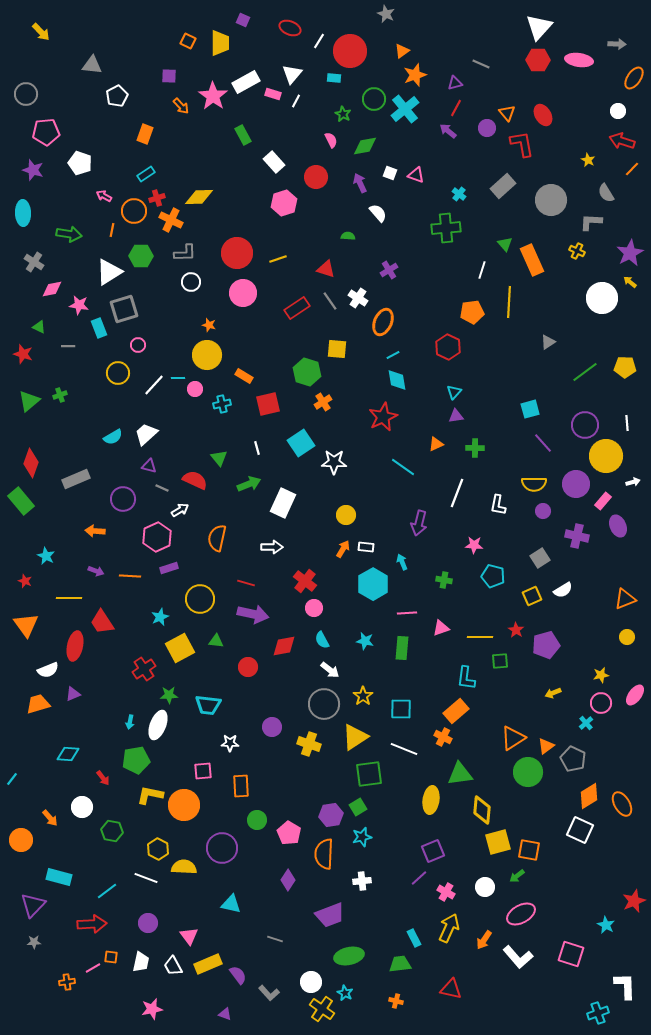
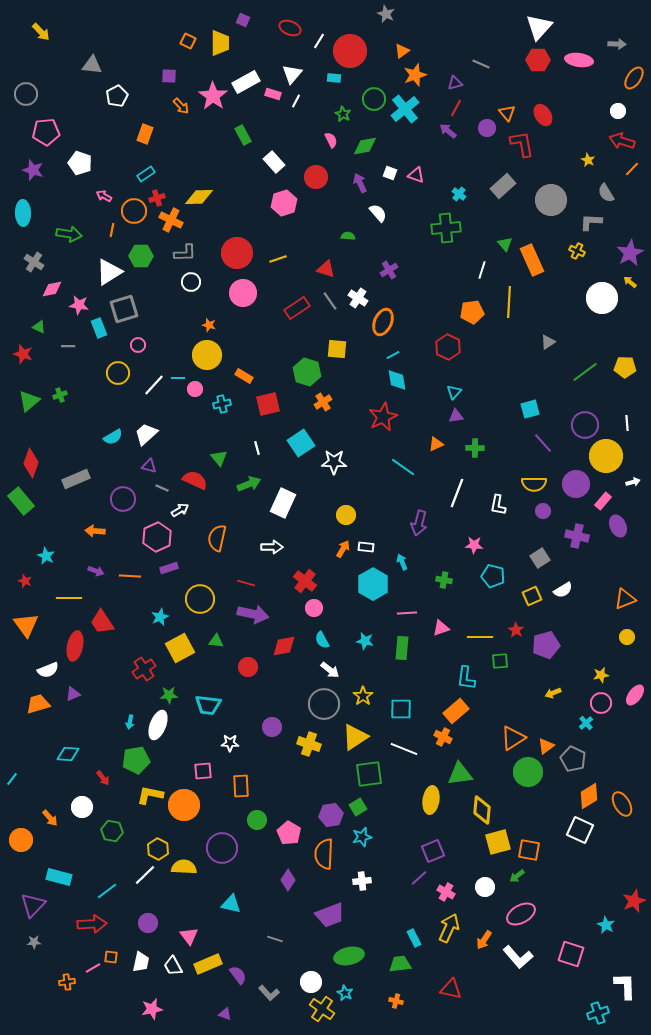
white line at (146, 878): moved 1 px left, 3 px up; rotated 65 degrees counterclockwise
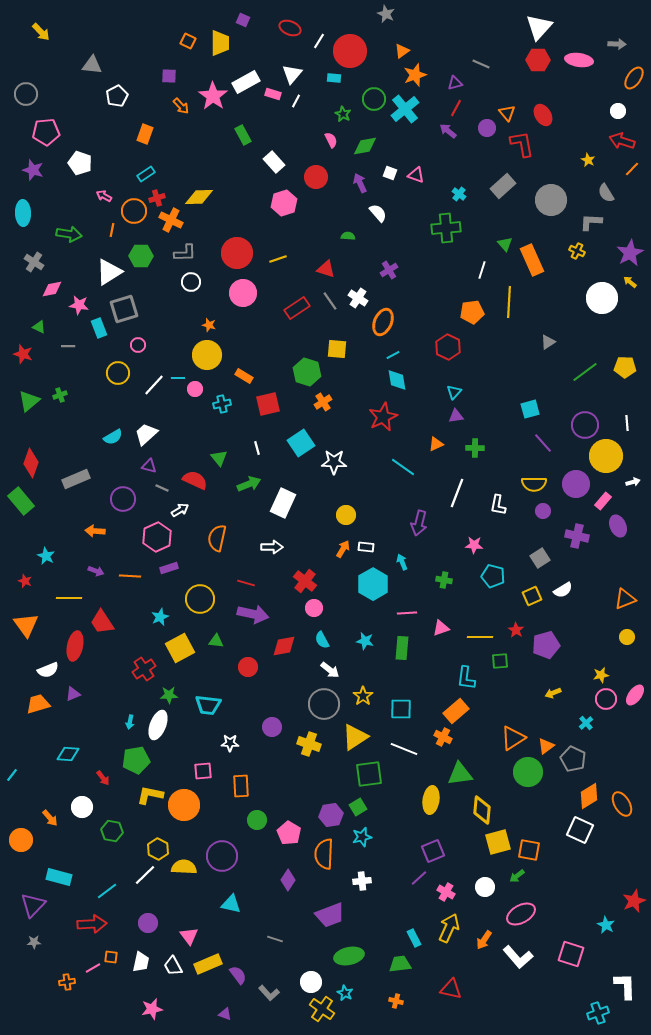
pink circle at (601, 703): moved 5 px right, 4 px up
cyan line at (12, 779): moved 4 px up
purple circle at (222, 848): moved 8 px down
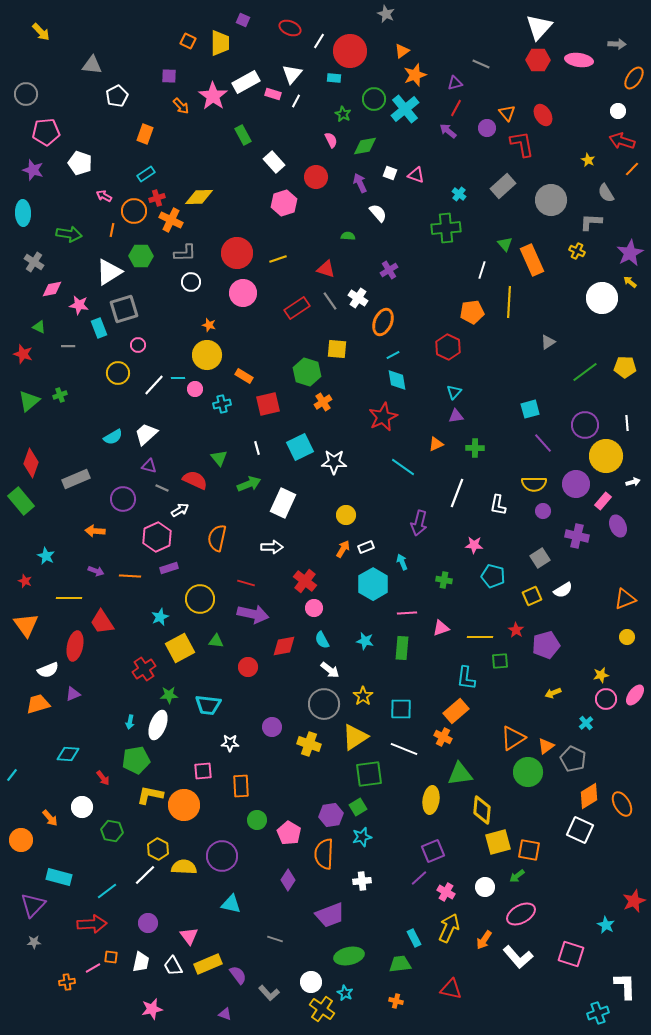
cyan square at (301, 443): moved 1 px left, 4 px down; rotated 8 degrees clockwise
white rectangle at (366, 547): rotated 28 degrees counterclockwise
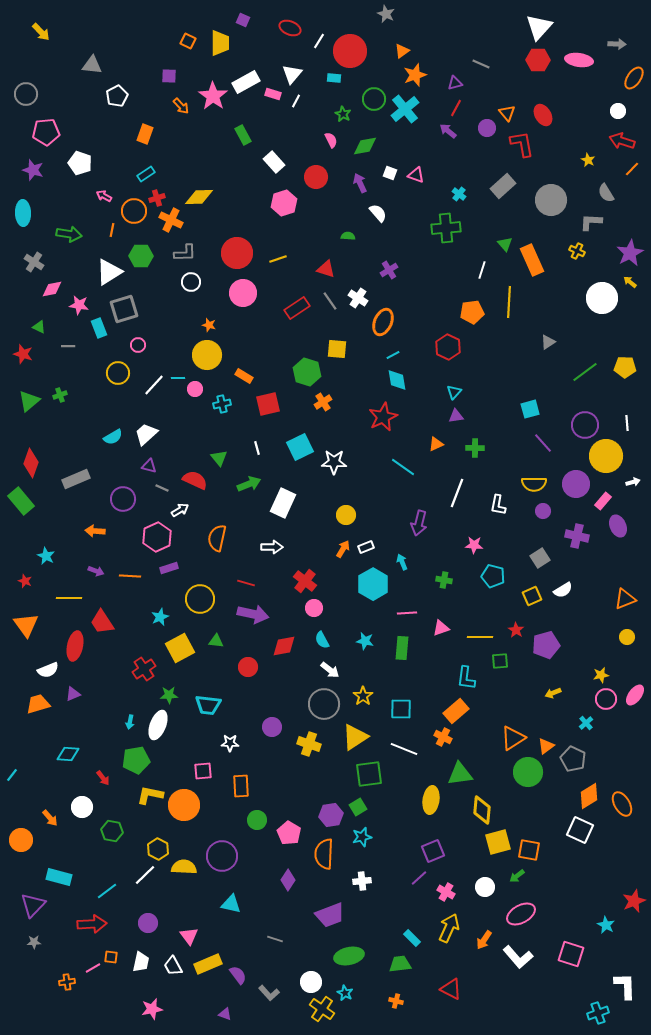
cyan rectangle at (414, 938): moved 2 px left; rotated 18 degrees counterclockwise
red triangle at (451, 989): rotated 15 degrees clockwise
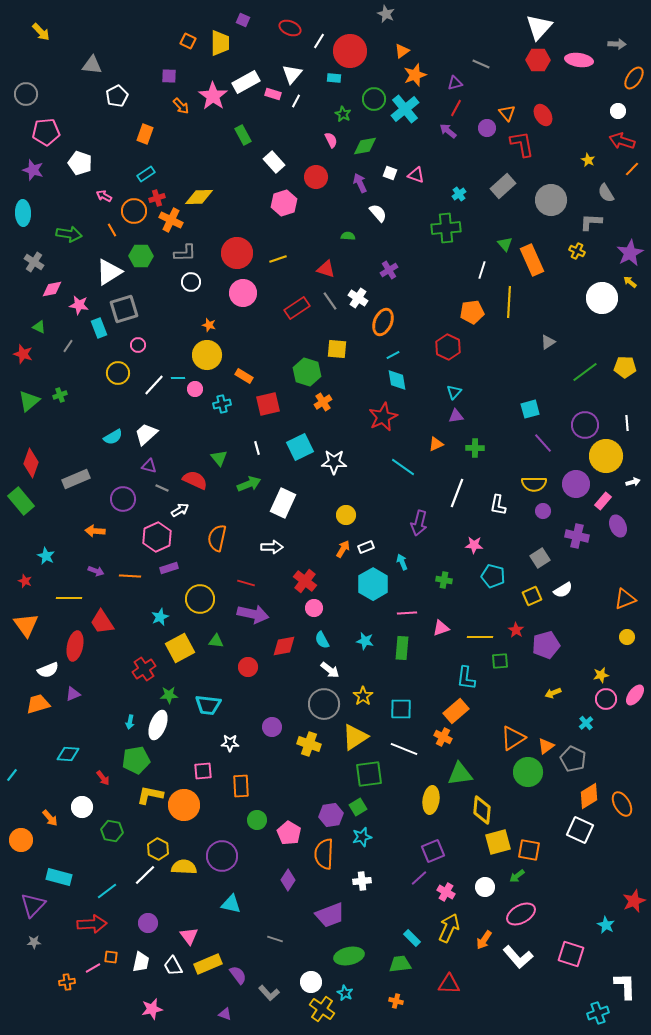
cyan cross at (459, 194): rotated 16 degrees clockwise
orange line at (112, 230): rotated 40 degrees counterclockwise
gray line at (68, 346): rotated 56 degrees counterclockwise
red triangle at (451, 989): moved 2 px left, 5 px up; rotated 25 degrees counterclockwise
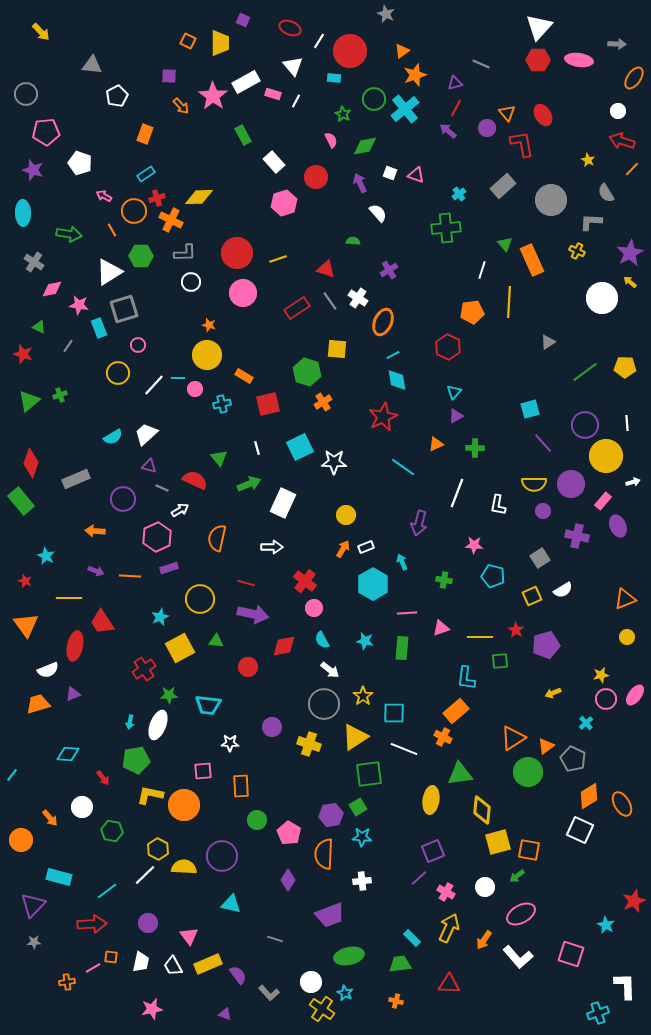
white triangle at (292, 74): moved 1 px right, 8 px up; rotated 20 degrees counterclockwise
green semicircle at (348, 236): moved 5 px right, 5 px down
purple triangle at (456, 416): rotated 21 degrees counterclockwise
purple circle at (576, 484): moved 5 px left
cyan square at (401, 709): moved 7 px left, 4 px down
cyan star at (362, 837): rotated 18 degrees clockwise
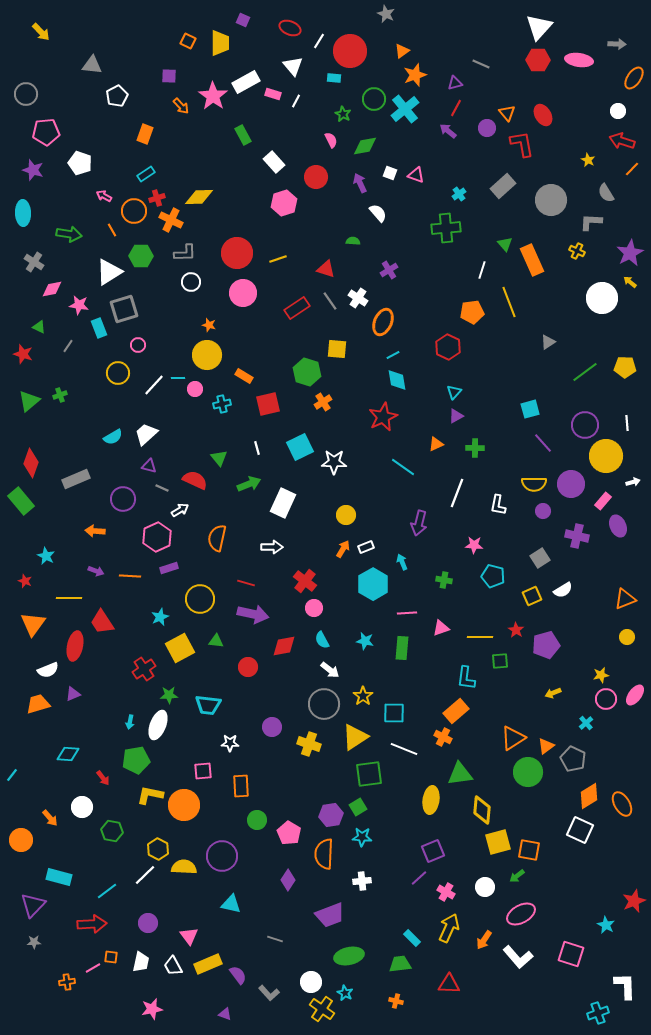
yellow line at (509, 302): rotated 24 degrees counterclockwise
orange triangle at (26, 625): moved 7 px right, 1 px up; rotated 12 degrees clockwise
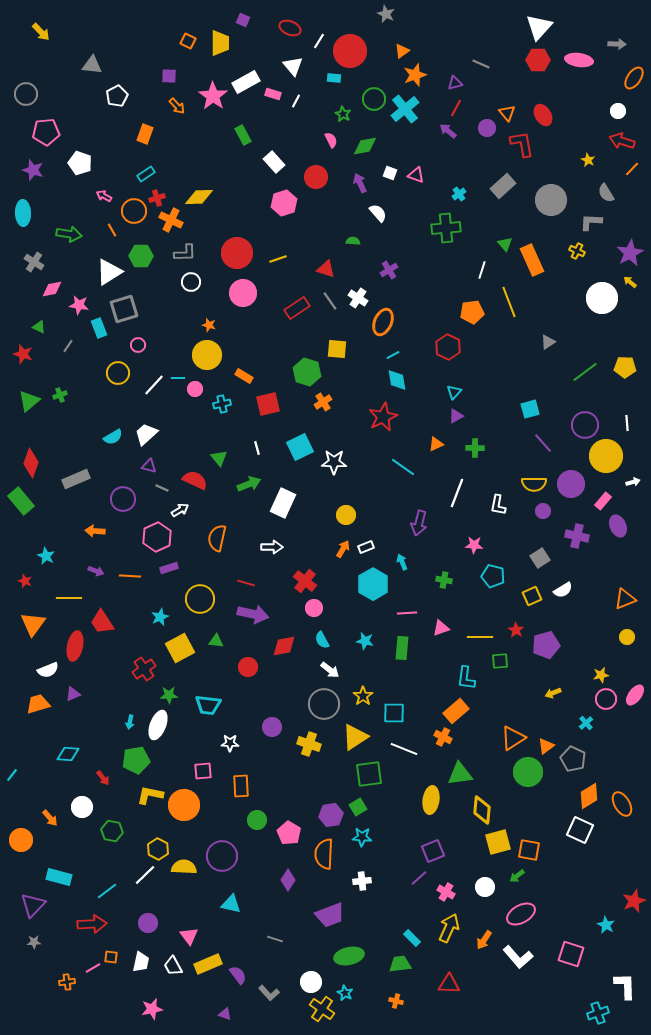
orange arrow at (181, 106): moved 4 px left
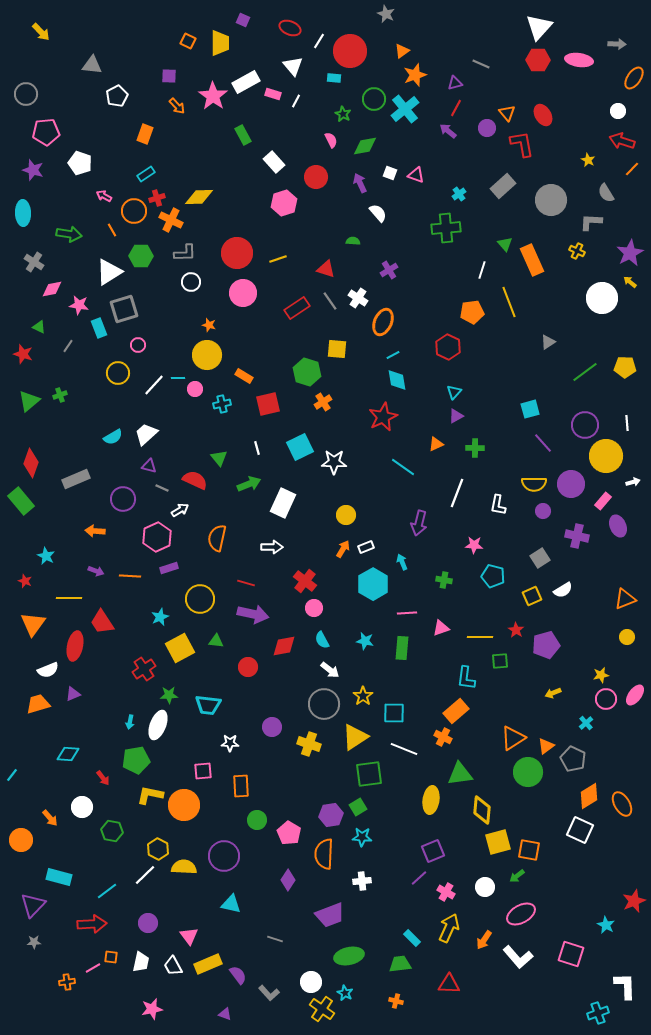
purple circle at (222, 856): moved 2 px right
